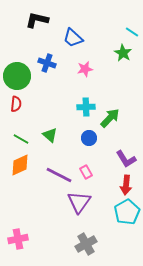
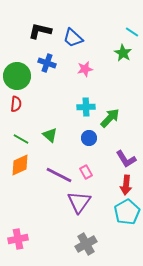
black L-shape: moved 3 px right, 11 px down
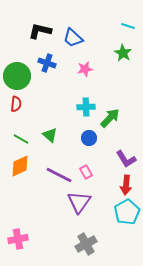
cyan line: moved 4 px left, 6 px up; rotated 16 degrees counterclockwise
orange diamond: moved 1 px down
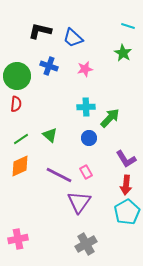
blue cross: moved 2 px right, 3 px down
green line: rotated 63 degrees counterclockwise
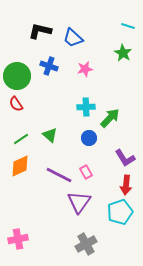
red semicircle: rotated 140 degrees clockwise
purple L-shape: moved 1 px left, 1 px up
cyan pentagon: moved 7 px left; rotated 10 degrees clockwise
